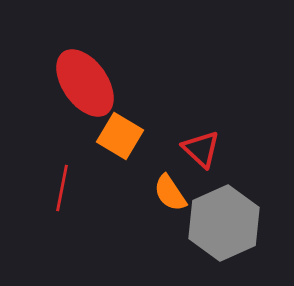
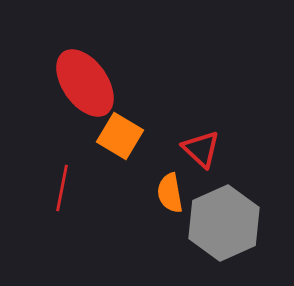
orange semicircle: rotated 24 degrees clockwise
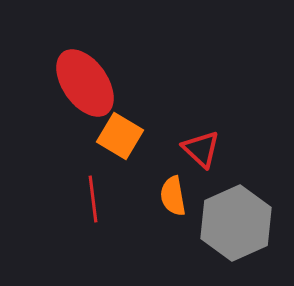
red line: moved 31 px right, 11 px down; rotated 18 degrees counterclockwise
orange semicircle: moved 3 px right, 3 px down
gray hexagon: moved 12 px right
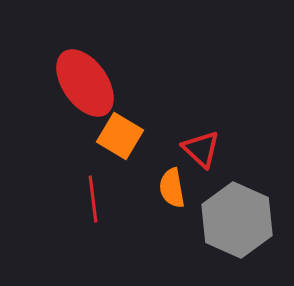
orange semicircle: moved 1 px left, 8 px up
gray hexagon: moved 1 px right, 3 px up; rotated 12 degrees counterclockwise
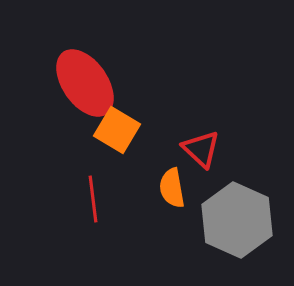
orange square: moved 3 px left, 6 px up
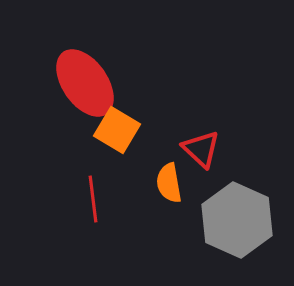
orange semicircle: moved 3 px left, 5 px up
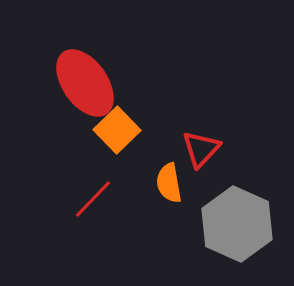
orange square: rotated 15 degrees clockwise
red triangle: rotated 30 degrees clockwise
red line: rotated 51 degrees clockwise
gray hexagon: moved 4 px down
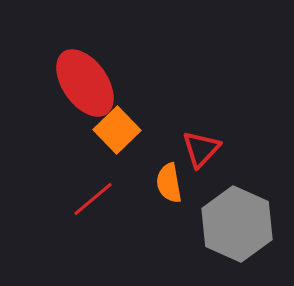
red line: rotated 6 degrees clockwise
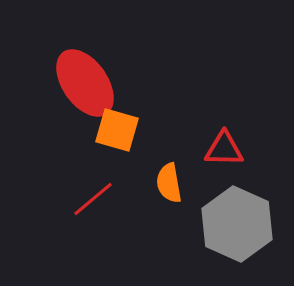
orange square: rotated 30 degrees counterclockwise
red triangle: moved 23 px right; rotated 48 degrees clockwise
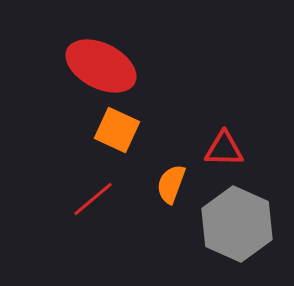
red ellipse: moved 16 px right, 17 px up; rotated 28 degrees counterclockwise
orange square: rotated 9 degrees clockwise
orange semicircle: moved 2 px right, 1 px down; rotated 30 degrees clockwise
